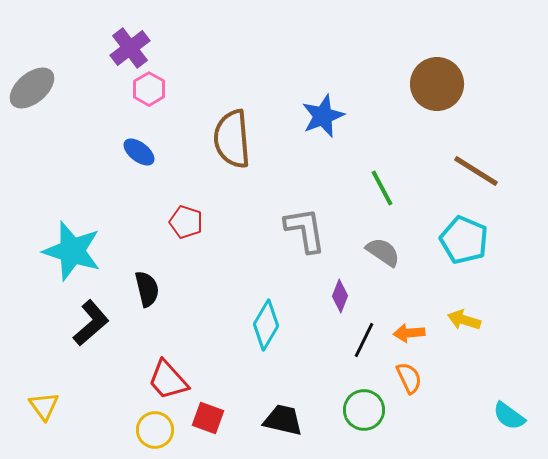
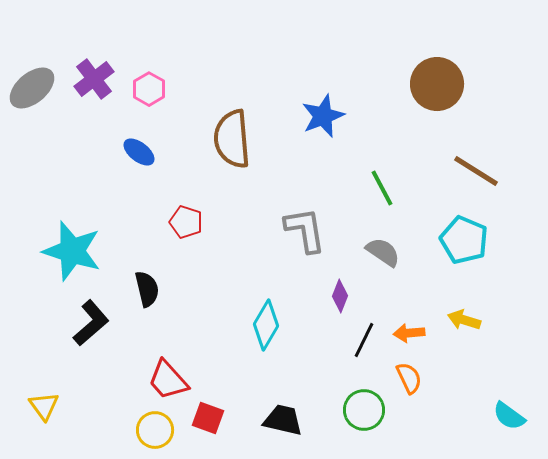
purple cross: moved 36 px left, 31 px down
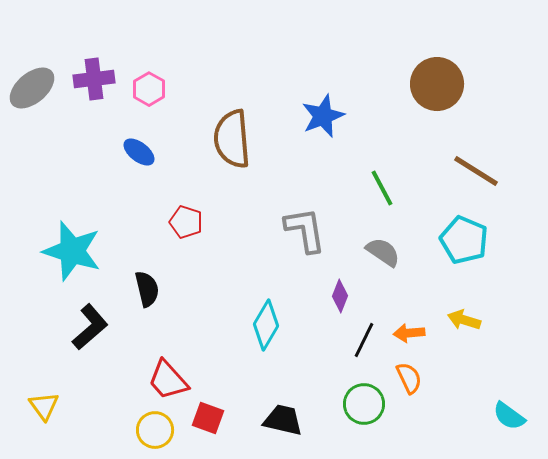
purple cross: rotated 30 degrees clockwise
black L-shape: moved 1 px left, 4 px down
green circle: moved 6 px up
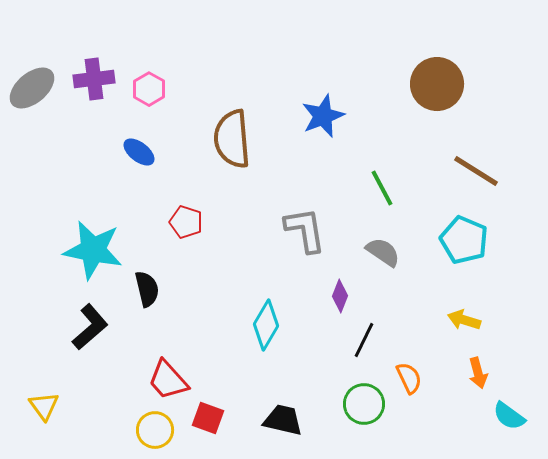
cyan star: moved 21 px right, 1 px up; rotated 6 degrees counterclockwise
orange arrow: moved 69 px right, 40 px down; rotated 100 degrees counterclockwise
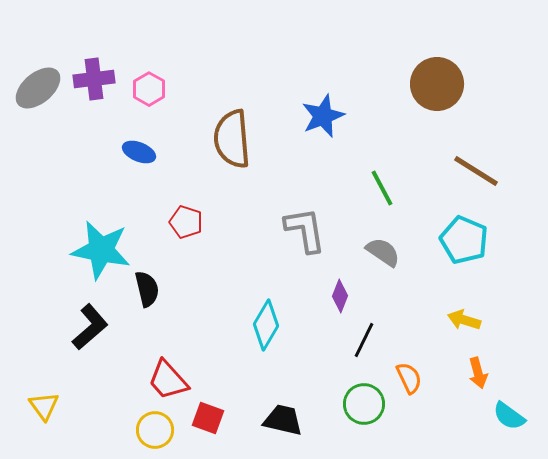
gray ellipse: moved 6 px right
blue ellipse: rotated 16 degrees counterclockwise
cyan star: moved 8 px right
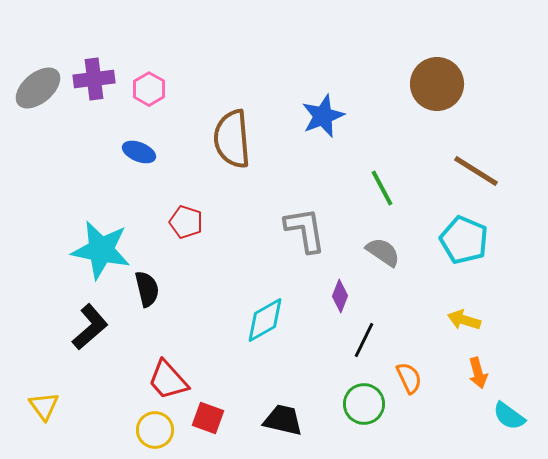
cyan diamond: moved 1 px left, 5 px up; rotated 30 degrees clockwise
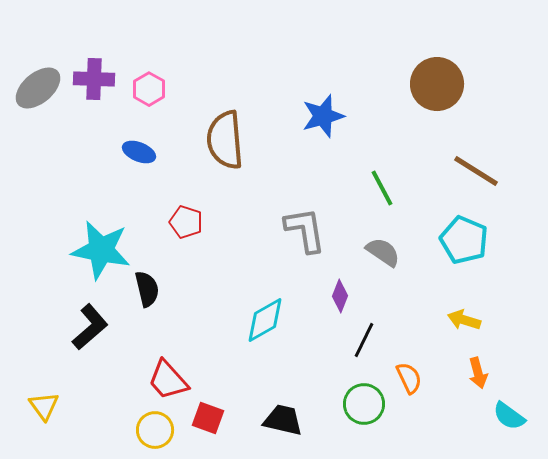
purple cross: rotated 9 degrees clockwise
blue star: rotated 6 degrees clockwise
brown semicircle: moved 7 px left, 1 px down
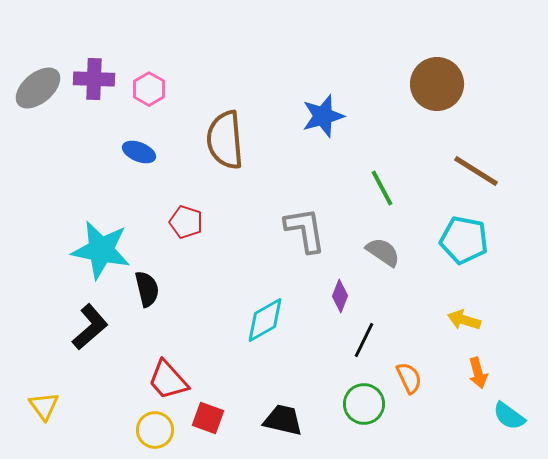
cyan pentagon: rotated 12 degrees counterclockwise
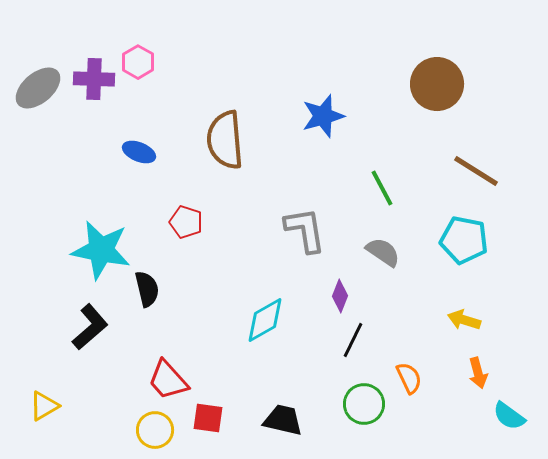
pink hexagon: moved 11 px left, 27 px up
black line: moved 11 px left
yellow triangle: rotated 36 degrees clockwise
red square: rotated 12 degrees counterclockwise
